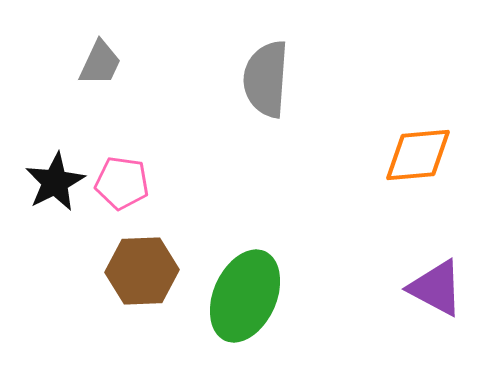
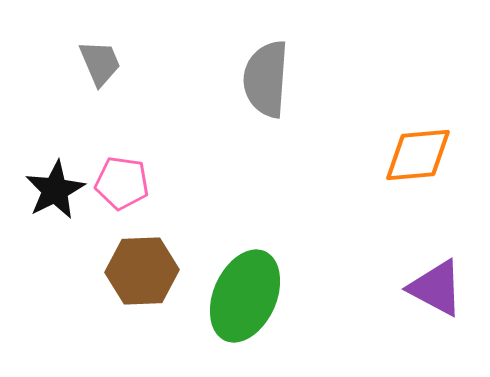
gray trapezoid: rotated 48 degrees counterclockwise
black star: moved 8 px down
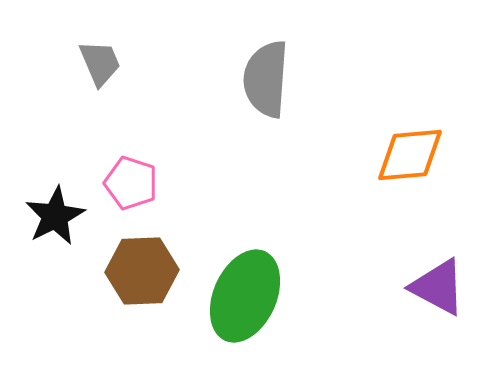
orange diamond: moved 8 px left
pink pentagon: moved 9 px right; rotated 10 degrees clockwise
black star: moved 26 px down
purple triangle: moved 2 px right, 1 px up
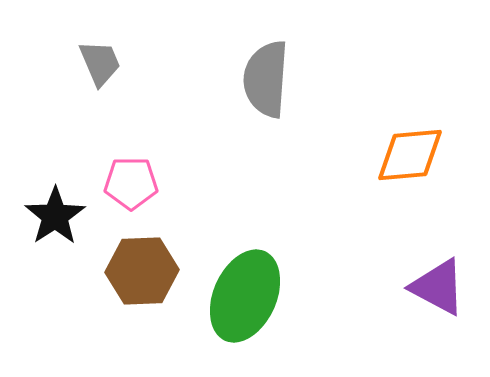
pink pentagon: rotated 18 degrees counterclockwise
black star: rotated 6 degrees counterclockwise
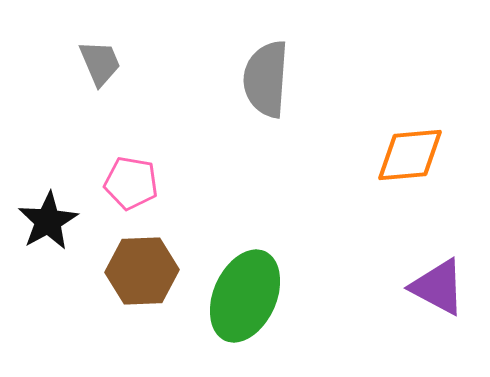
pink pentagon: rotated 10 degrees clockwise
black star: moved 7 px left, 5 px down; rotated 4 degrees clockwise
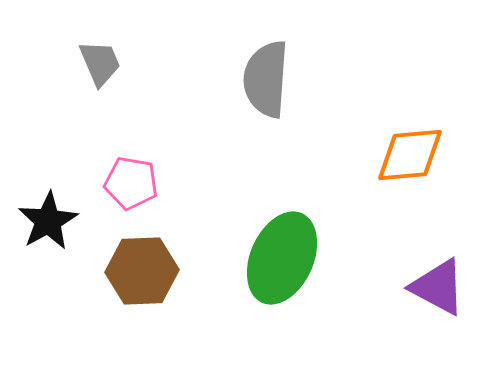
green ellipse: moved 37 px right, 38 px up
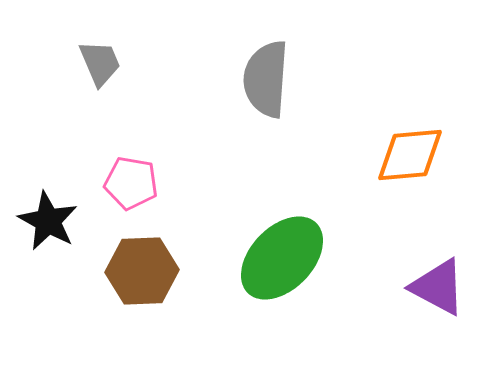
black star: rotated 14 degrees counterclockwise
green ellipse: rotated 20 degrees clockwise
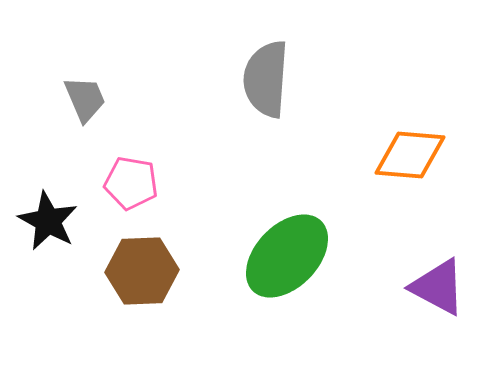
gray trapezoid: moved 15 px left, 36 px down
orange diamond: rotated 10 degrees clockwise
green ellipse: moved 5 px right, 2 px up
